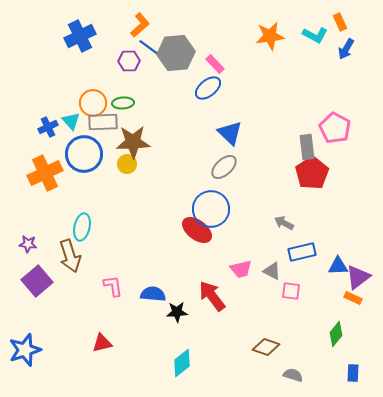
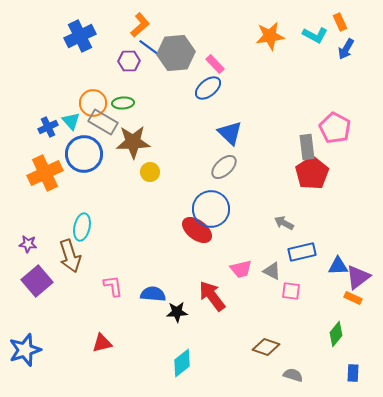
gray rectangle at (103, 122): rotated 32 degrees clockwise
yellow circle at (127, 164): moved 23 px right, 8 px down
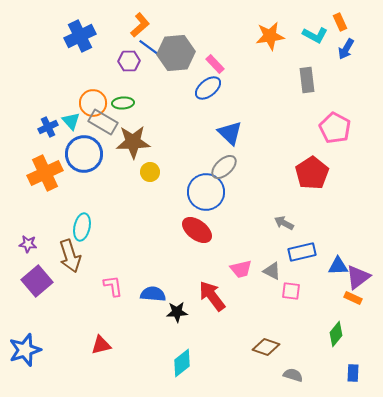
gray rectangle at (307, 147): moved 67 px up
blue circle at (211, 209): moved 5 px left, 17 px up
red triangle at (102, 343): moved 1 px left, 2 px down
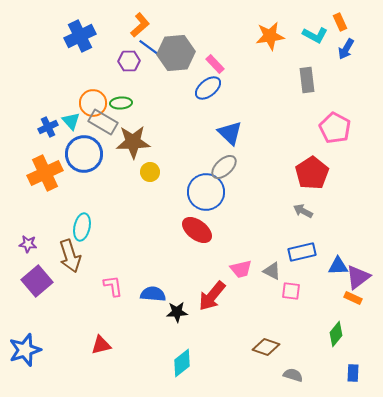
green ellipse at (123, 103): moved 2 px left
gray arrow at (284, 223): moved 19 px right, 12 px up
red arrow at (212, 296): rotated 104 degrees counterclockwise
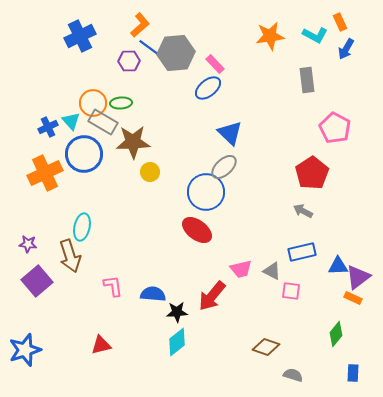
cyan diamond at (182, 363): moved 5 px left, 21 px up
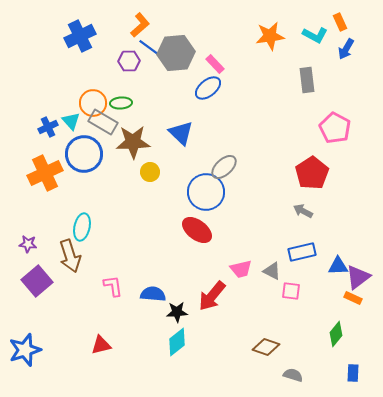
blue triangle at (230, 133): moved 49 px left
